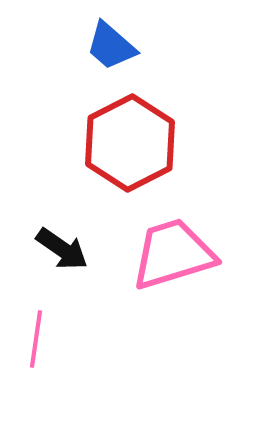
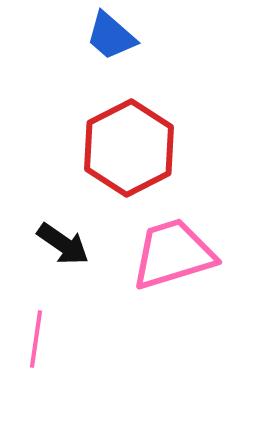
blue trapezoid: moved 10 px up
red hexagon: moved 1 px left, 5 px down
black arrow: moved 1 px right, 5 px up
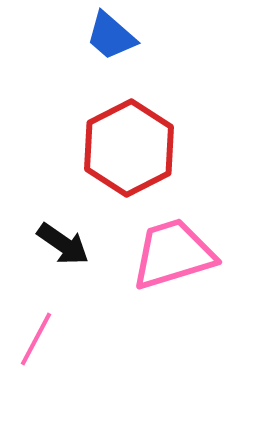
pink line: rotated 20 degrees clockwise
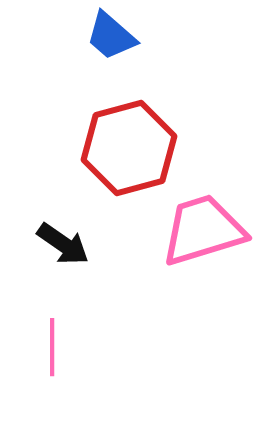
red hexagon: rotated 12 degrees clockwise
pink trapezoid: moved 30 px right, 24 px up
pink line: moved 16 px right, 8 px down; rotated 28 degrees counterclockwise
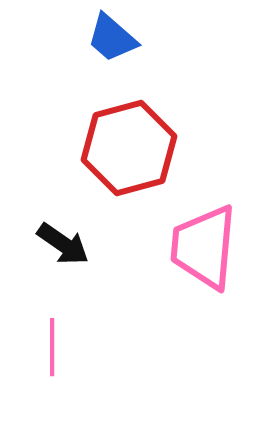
blue trapezoid: moved 1 px right, 2 px down
pink trapezoid: moved 1 px right, 17 px down; rotated 68 degrees counterclockwise
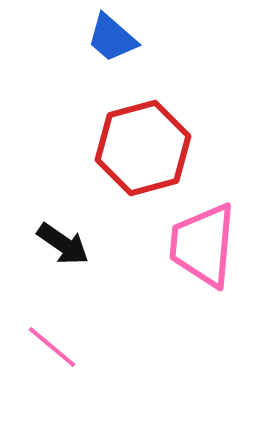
red hexagon: moved 14 px right
pink trapezoid: moved 1 px left, 2 px up
pink line: rotated 50 degrees counterclockwise
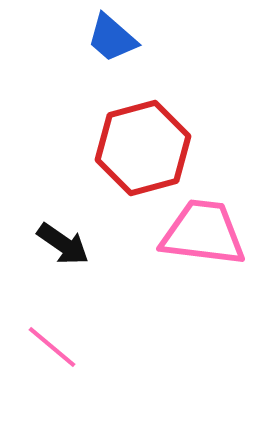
pink trapezoid: moved 12 px up; rotated 92 degrees clockwise
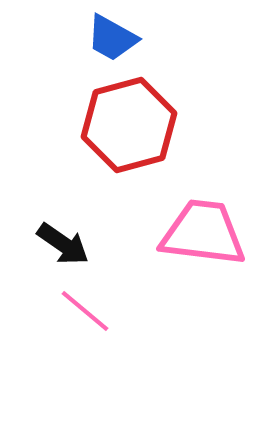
blue trapezoid: rotated 12 degrees counterclockwise
red hexagon: moved 14 px left, 23 px up
pink line: moved 33 px right, 36 px up
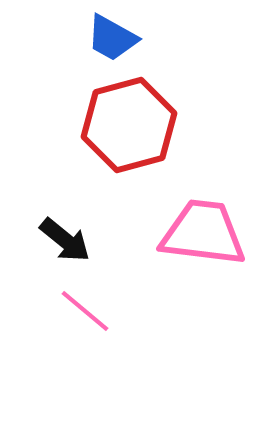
black arrow: moved 2 px right, 4 px up; rotated 4 degrees clockwise
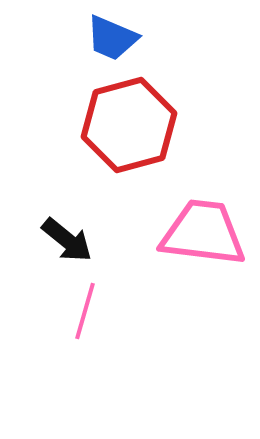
blue trapezoid: rotated 6 degrees counterclockwise
black arrow: moved 2 px right
pink line: rotated 66 degrees clockwise
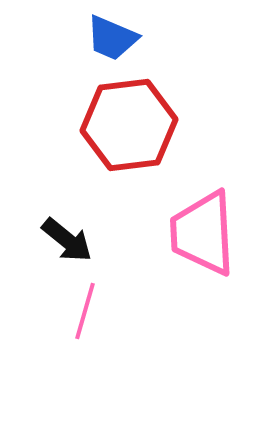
red hexagon: rotated 8 degrees clockwise
pink trapezoid: rotated 100 degrees counterclockwise
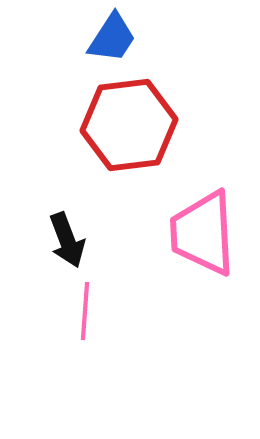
blue trapezoid: rotated 80 degrees counterclockwise
black arrow: rotated 30 degrees clockwise
pink line: rotated 12 degrees counterclockwise
